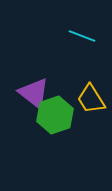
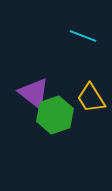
cyan line: moved 1 px right
yellow trapezoid: moved 1 px up
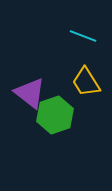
purple triangle: moved 4 px left
yellow trapezoid: moved 5 px left, 16 px up
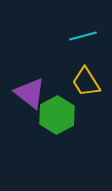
cyan line: rotated 36 degrees counterclockwise
green hexagon: moved 2 px right; rotated 9 degrees counterclockwise
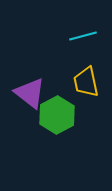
yellow trapezoid: rotated 20 degrees clockwise
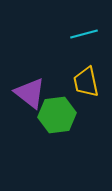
cyan line: moved 1 px right, 2 px up
green hexagon: rotated 21 degrees clockwise
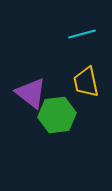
cyan line: moved 2 px left
purple triangle: moved 1 px right
